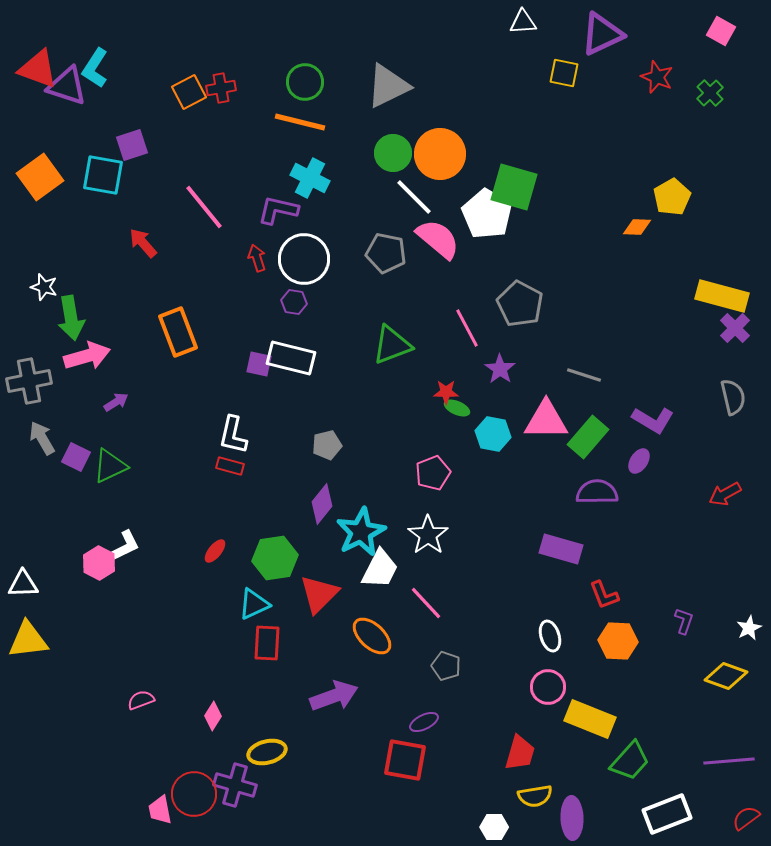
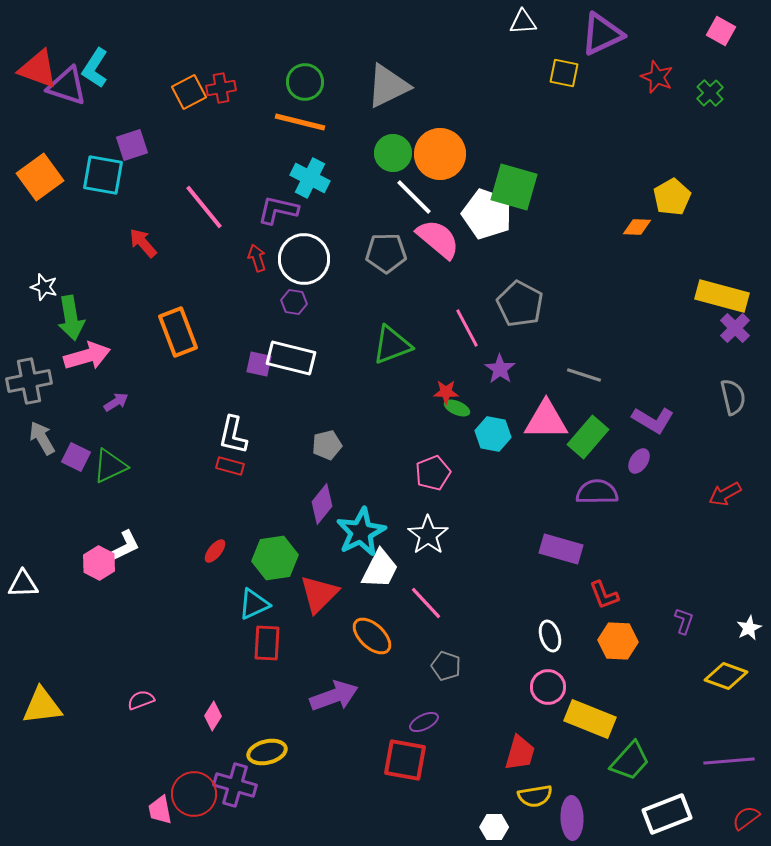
white pentagon at (487, 214): rotated 12 degrees counterclockwise
gray pentagon at (386, 253): rotated 12 degrees counterclockwise
yellow triangle at (28, 640): moved 14 px right, 66 px down
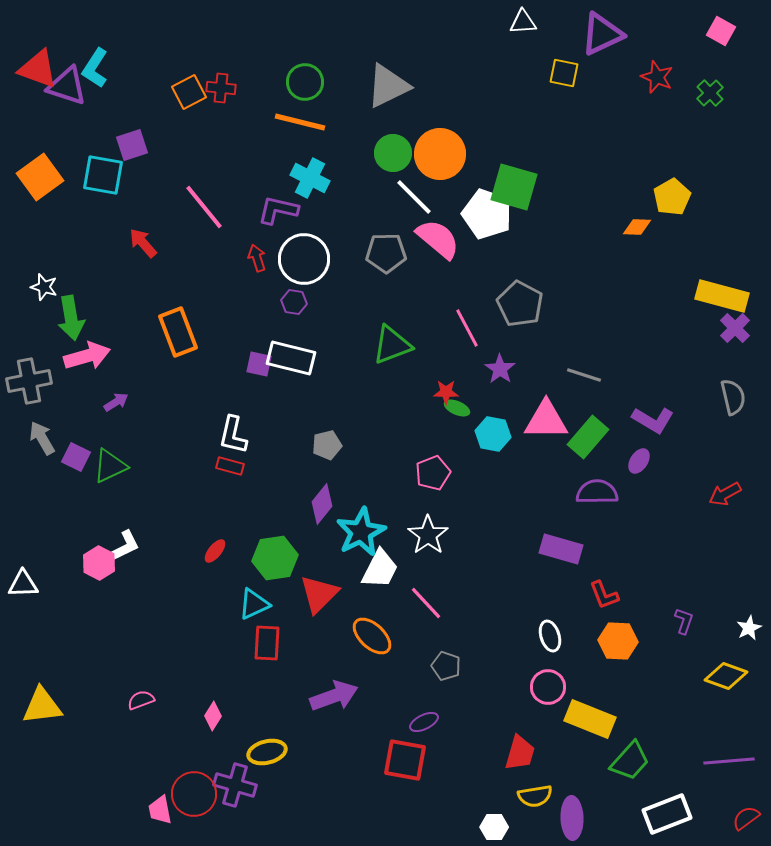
red cross at (221, 88): rotated 16 degrees clockwise
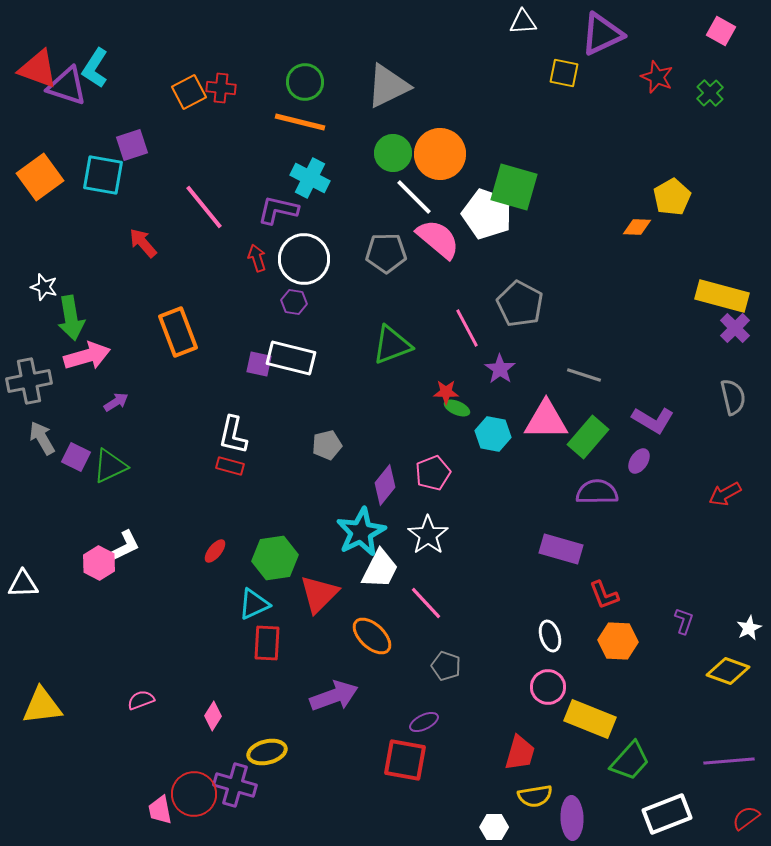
purple diamond at (322, 504): moved 63 px right, 19 px up
yellow diamond at (726, 676): moved 2 px right, 5 px up
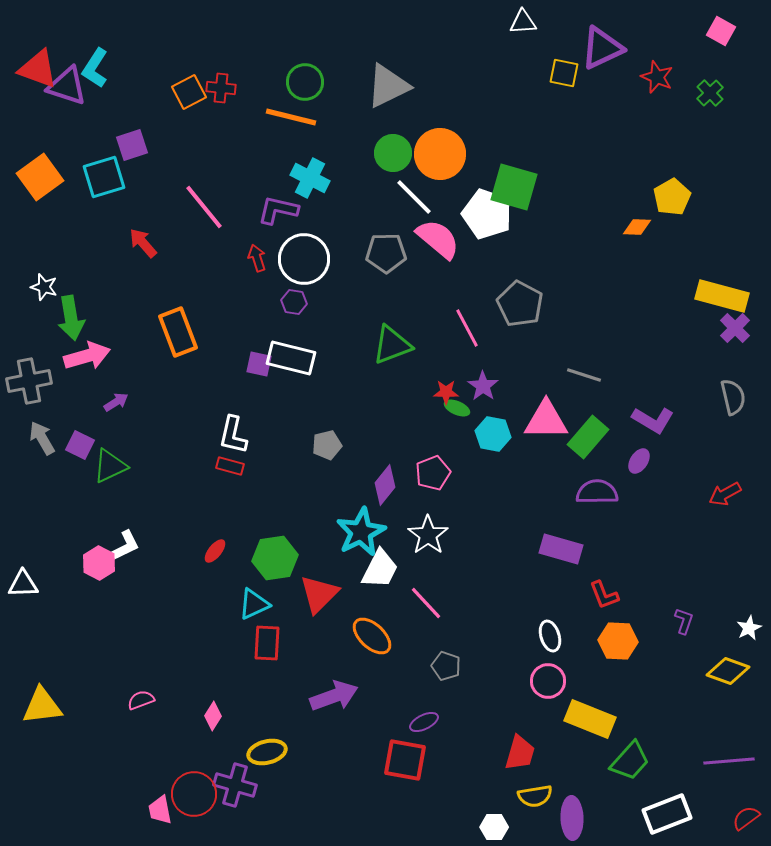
purple triangle at (602, 34): moved 14 px down
orange line at (300, 122): moved 9 px left, 5 px up
cyan square at (103, 175): moved 1 px right, 2 px down; rotated 27 degrees counterclockwise
purple star at (500, 369): moved 17 px left, 17 px down
purple square at (76, 457): moved 4 px right, 12 px up
pink circle at (548, 687): moved 6 px up
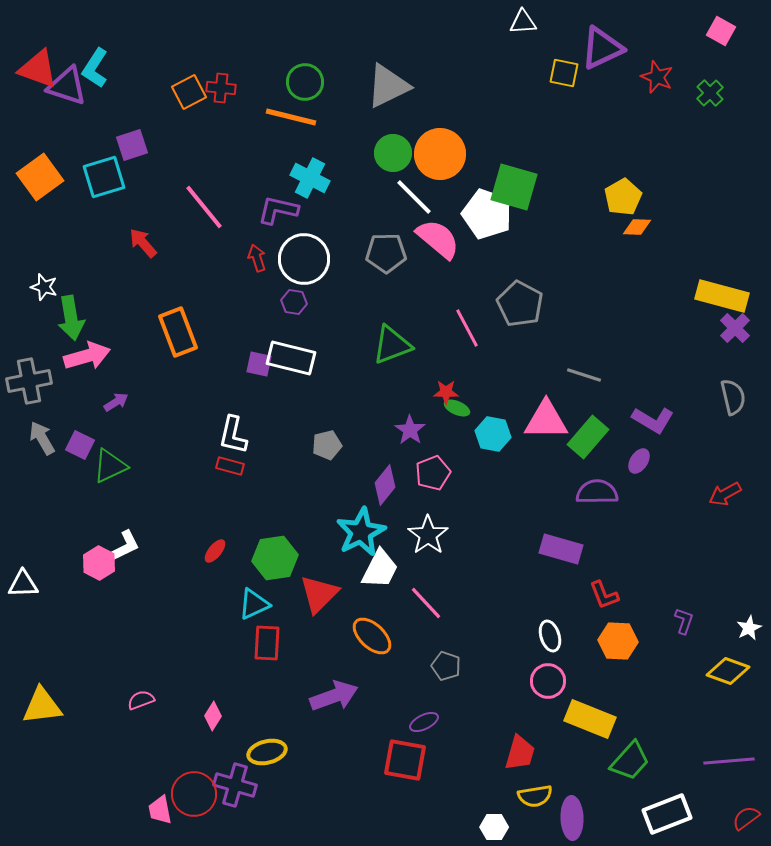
yellow pentagon at (672, 197): moved 49 px left
purple star at (483, 386): moved 73 px left, 44 px down
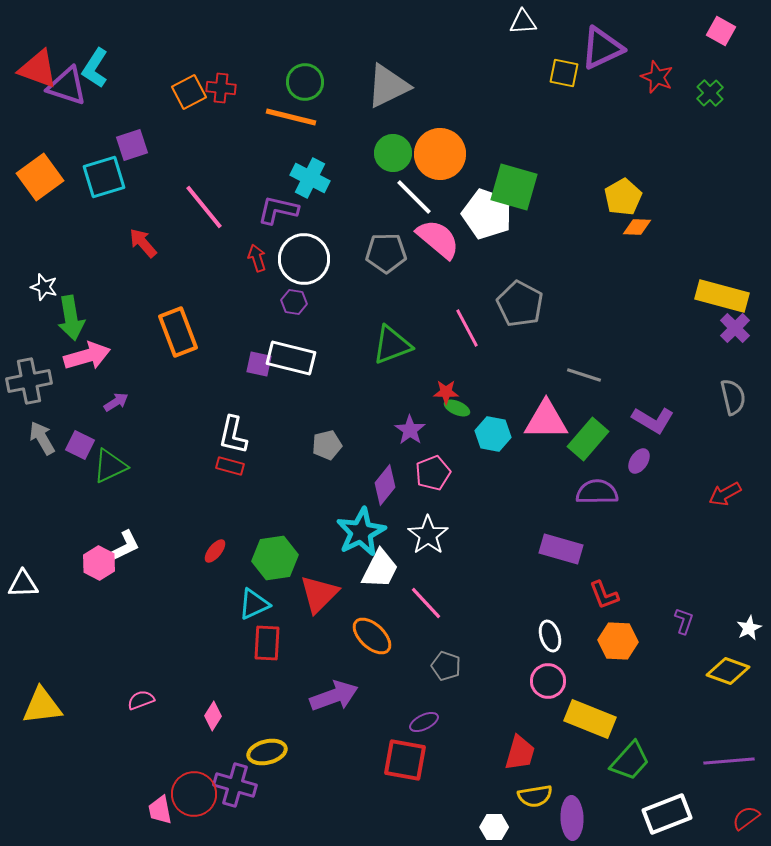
green rectangle at (588, 437): moved 2 px down
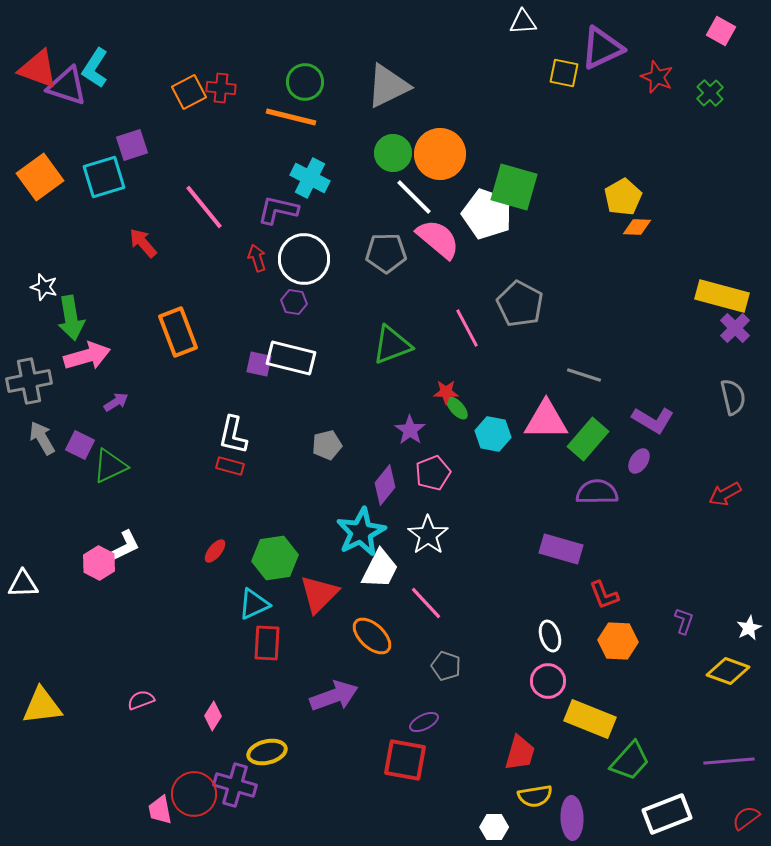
green ellipse at (457, 408): rotated 25 degrees clockwise
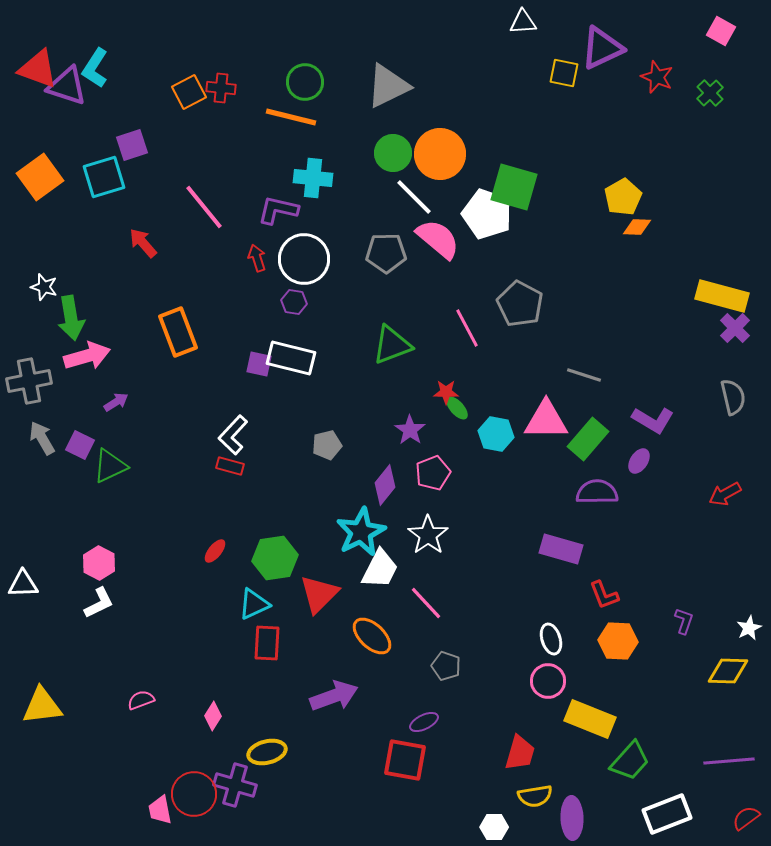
cyan cross at (310, 178): moved 3 px right; rotated 21 degrees counterclockwise
cyan hexagon at (493, 434): moved 3 px right
white L-shape at (233, 435): rotated 30 degrees clockwise
white L-shape at (125, 546): moved 26 px left, 57 px down
white ellipse at (550, 636): moved 1 px right, 3 px down
yellow diamond at (728, 671): rotated 18 degrees counterclockwise
